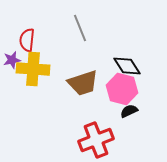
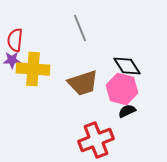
red semicircle: moved 12 px left
purple star: rotated 12 degrees clockwise
black semicircle: moved 2 px left
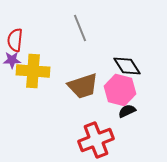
yellow cross: moved 2 px down
brown trapezoid: moved 3 px down
pink hexagon: moved 2 px left, 1 px down
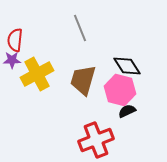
yellow cross: moved 4 px right, 3 px down; rotated 32 degrees counterclockwise
brown trapezoid: moved 6 px up; rotated 124 degrees clockwise
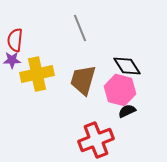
yellow cross: rotated 16 degrees clockwise
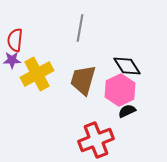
gray line: rotated 32 degrees clockwise
yellow cross: rotated 16 degrees counterclockwise
pink hexagon: rotated 20 degrees clockwise
